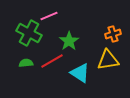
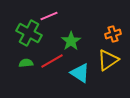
green star: moved 2 px right
yellow triangle: rotated 25 degrees counterclockwise
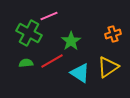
yellow triangle: moved 7 px down
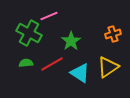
red line: moved 3 px down
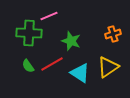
green cross: rotated 25 degrees counterclockwise
green star: rotated 18 degrees counterclockwise
green semicircle: moved 2 px right, 3 px down; rotated 120 degrees counterclockwise
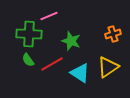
green cross: moved 1 px down
green semicircle: moved 6 px up
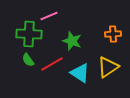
orange cross: rotated 14 degrees clockwise
green star: moved 1 px right
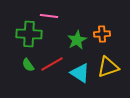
pink line: rotated 30 degrees clockwise
orange cross: moved 11 px left
green star: moved 5 px right, 1 px up; rotated 24 degrees clockwise
green semicircle: moved 5 px down
yellow triangle: rotated 15 degrees clockwise
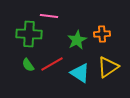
yellow triangle: rotated 15 degrees counterclockwise
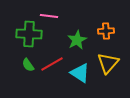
orange cross: moved 4 px right, 3 px up
yellow triangle: moved 4 px up; rotated 15 degrees counterclockwise
